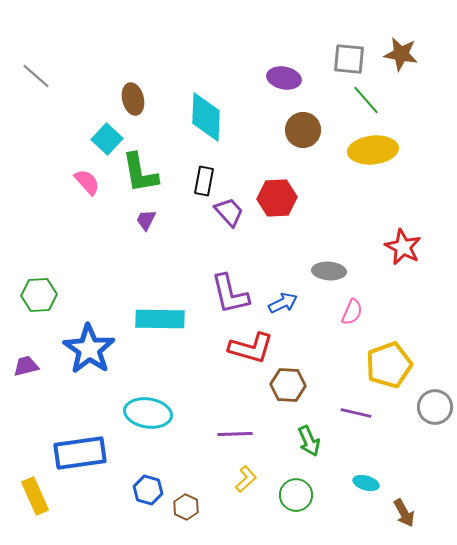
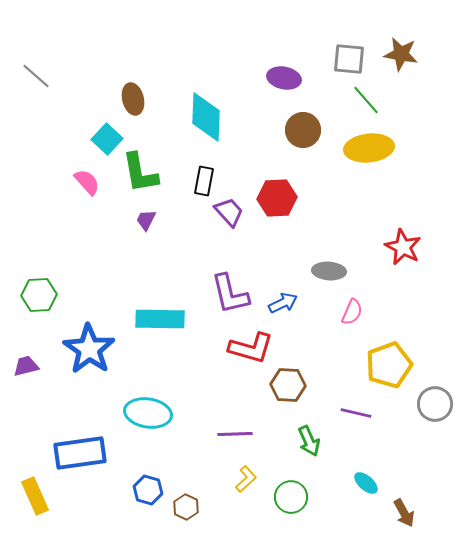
yellow ellipse at (373, 150): moved 4 px left, 2 px up
gray circle at (435, 407): moved 3 px up
cyan ellipse at (366, 483): rotated 25 degrees clockwise
green circle at (296, 495): moved 5 px left, 2 px down
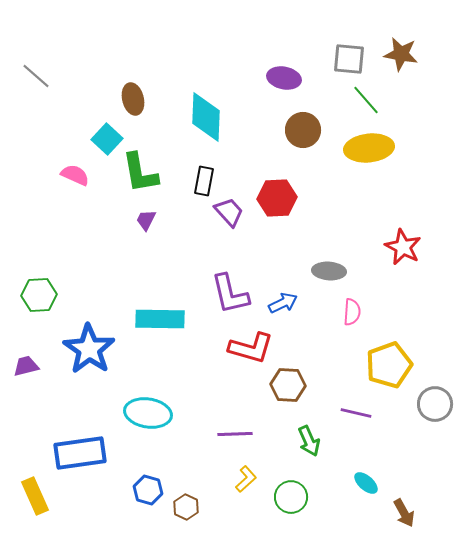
pink semicircle at (87, 182): moved 12 px left, 7 px up; rotated 24 degrees counterclockwise
pink semicircle at (352, 312): rotated 20 degrees counterclockwise
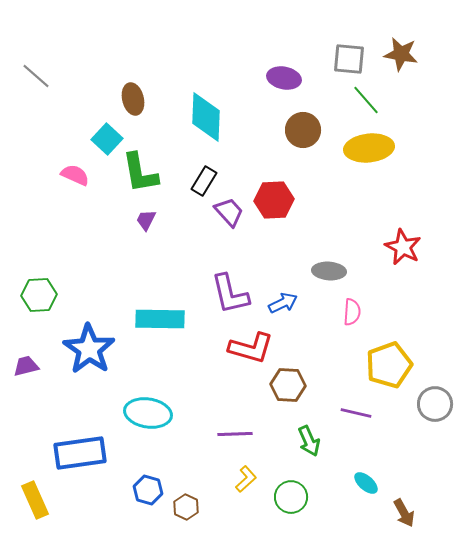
black rectangle at (204, 181): rotated 20 degrees clockwise
red hexagon at (277, 198): moved 3 px left, 2 px down
yellow rectangle at (35, 496): moved 4 px down
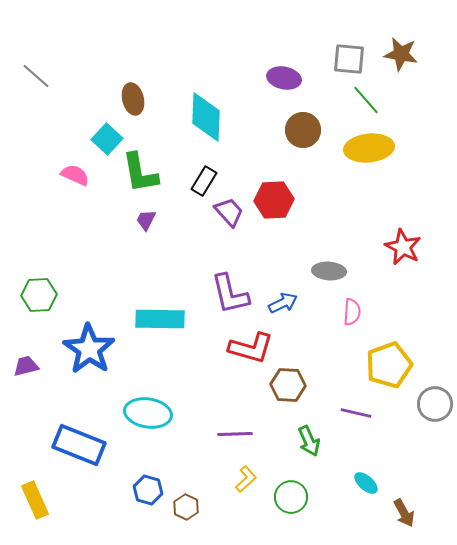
blue rectangle at (80, 453): moved 1 px left, 8 px up; rotated 30 degrees clockwise
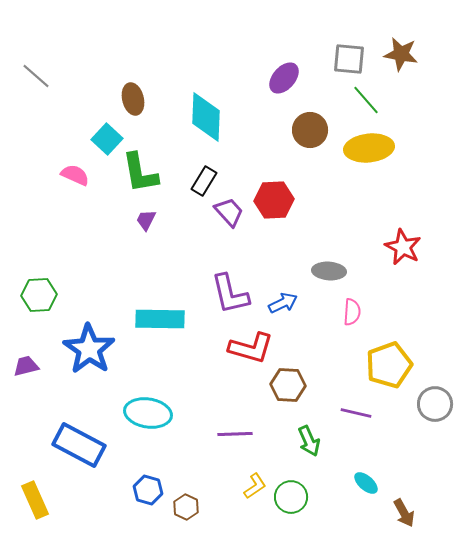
purple ellipse at (284, 78): rotated 60 degrees counterclockwise
brown circle at (303, 130): moved 7 px right
blue rectangle at (79, 445): rotated 6 degrees clockwise
yellow L-shape at (246, 479): moved 9 px right, 7 px down; rotated 8 degrees clockwise
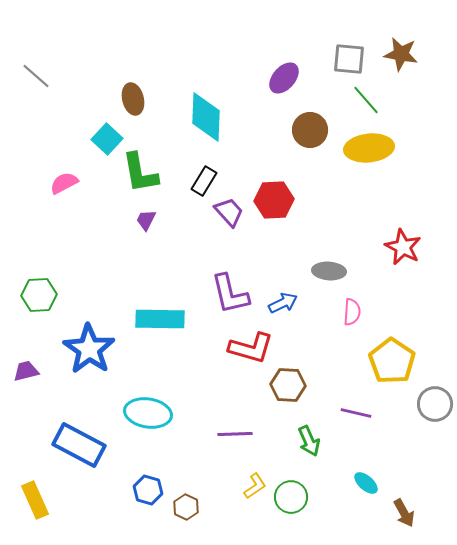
pink semicircle at (75, 175): moved 11 px left, 8 px down; rotated 52 degrees counterclockwise
yellow pentagon at (389, 365): moved 3 px right, 4 px up; rotated 18 degrees counterclockwise
purple trapezoid at (26, 366): moved 5 px down
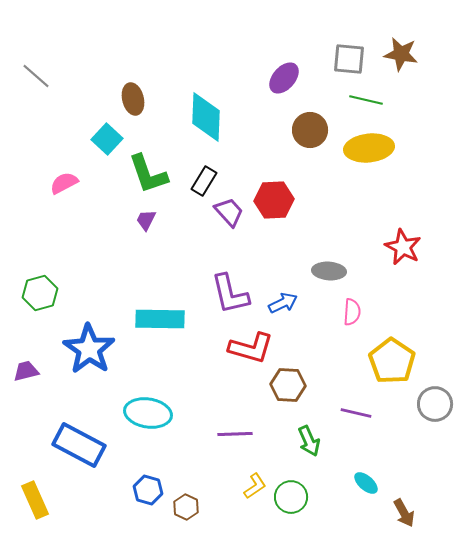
green line at (366, 100): rotated 36 degrees counterclockwise
green L-shape at (140, 173): moved 8 px right, 1 px down; rotated 9 degrees counterclockwise
green hexagon at (39, 295): moved 1 px right, 2 px up; rotated 12 degrees counterclockwise
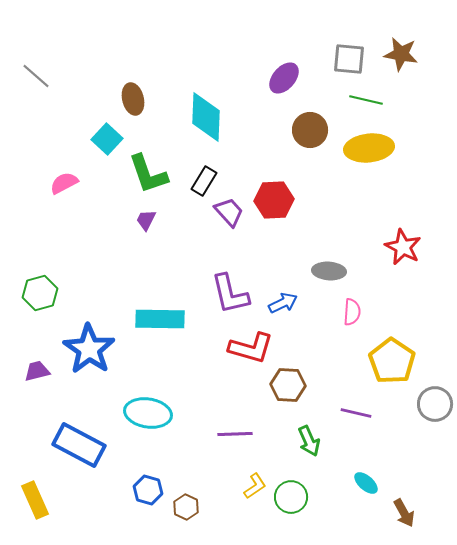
purple trapezoid at (26, 371): moved 11 px right
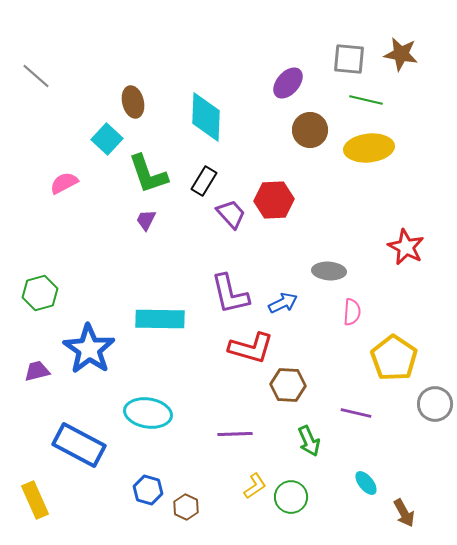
purple ellipse at (284, 78): moved 4 px right, 5 px down
brown ellipse at (133, 99): moved 3 px down
purple trapezoid at (229, 212): moved 2 px right, 2 px down
red star at (403, 247): moved 3 px right
yellow pentagon at (392, 361): moved 2 px right, 3 px up
cyan ellipse at (366, 483): rotated 10 degrees clockwise
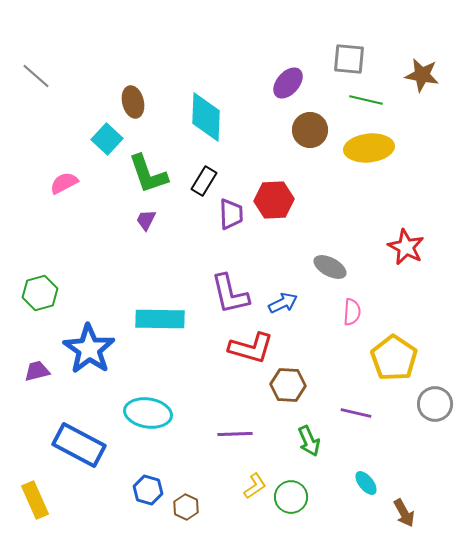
brown star at (401, 54): moved 21 px right, 21 px down
purple trapezoid at (231, 214): rotated 40 degrees clockwise
gray ellipse at (329, 271): moved 1 px right, 4 px up; rotated 24 degrees clockwise
